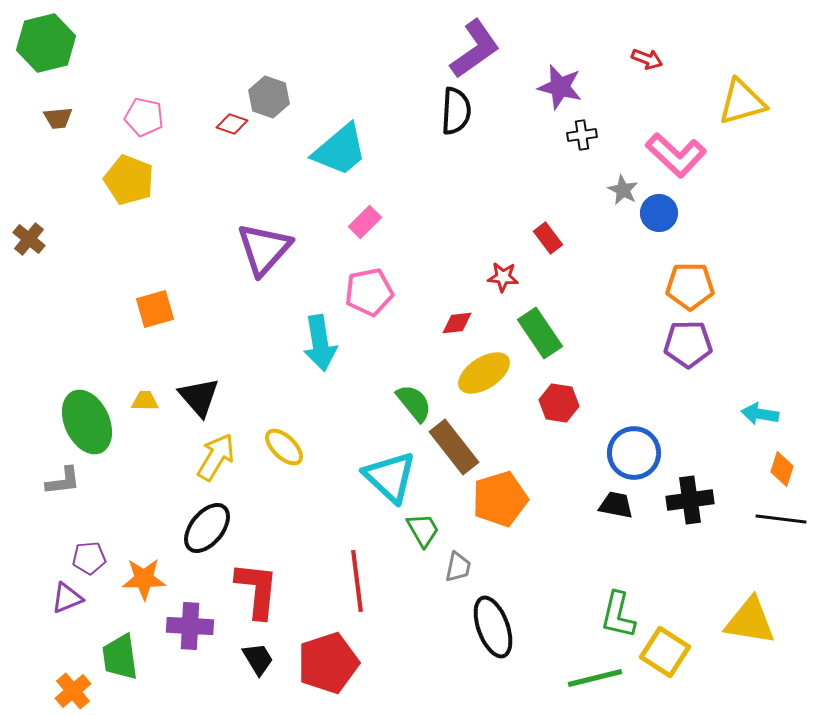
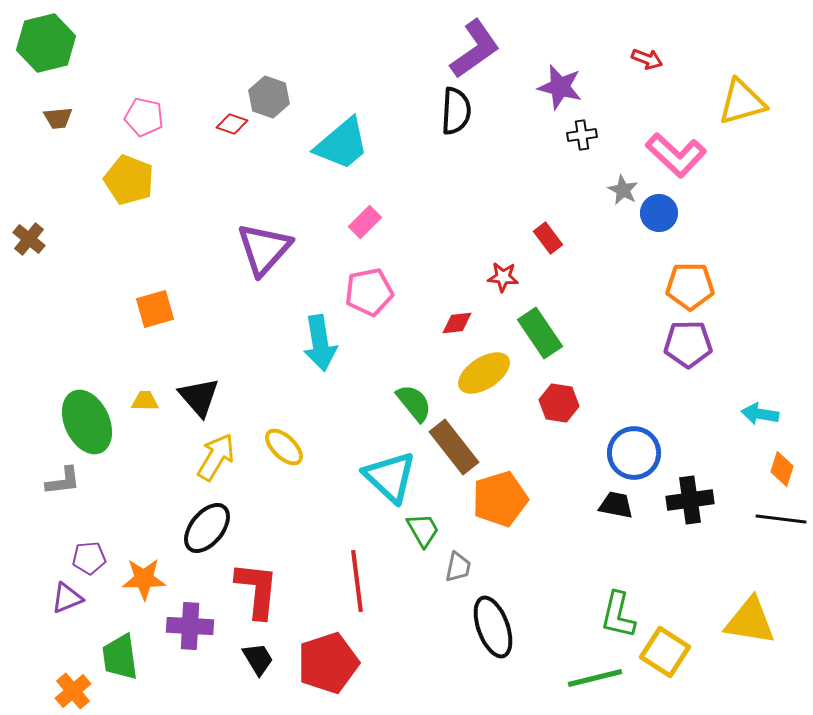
cyan trapezoid at (340, 150): moved 2 px right, 6 px up
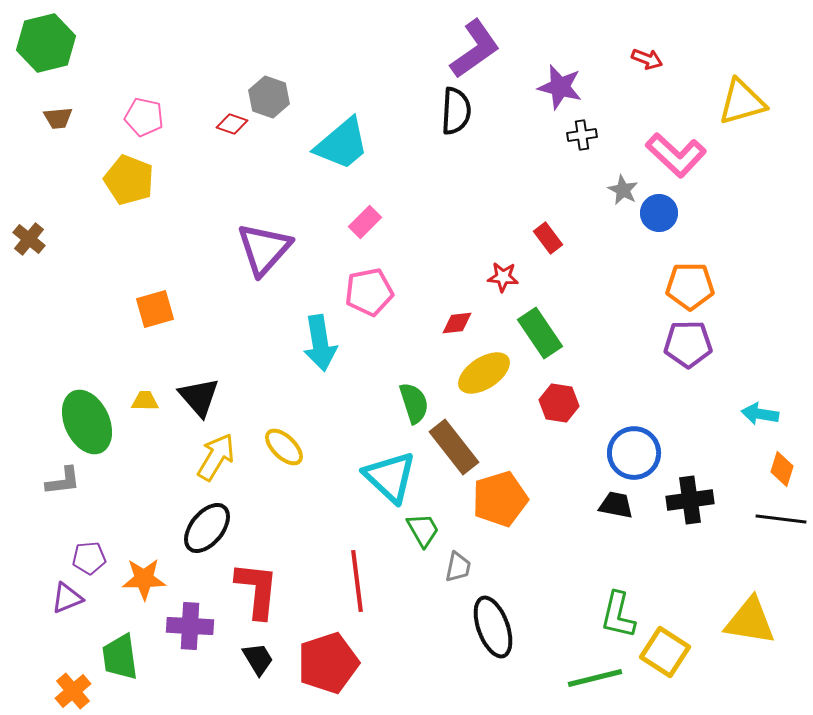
green semicircle at (414, 403): rotated 21 degrees clockwise
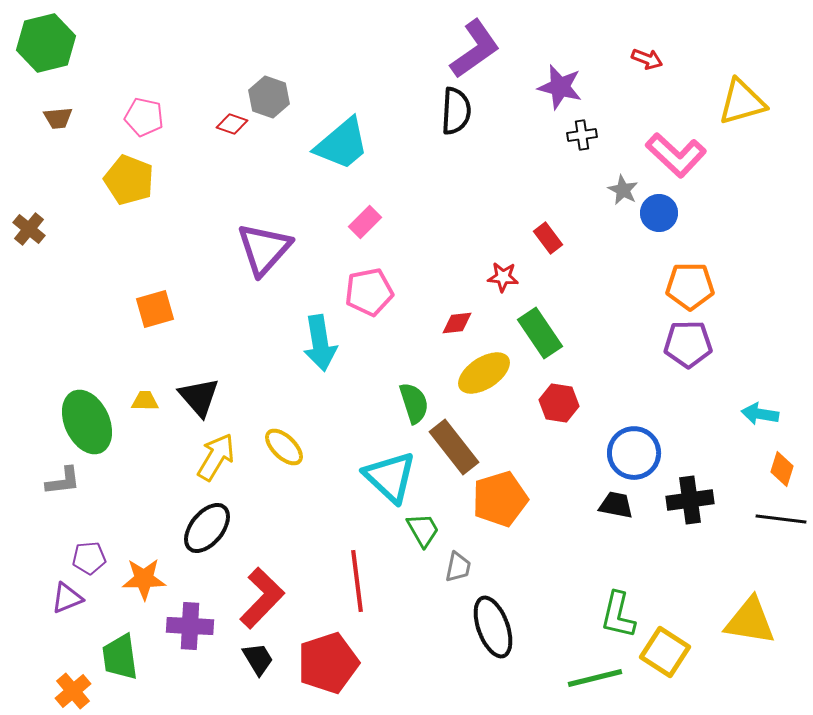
brown cross at (29, 239): moved 10 px up
red L-shape at (257, 590): moved 5 px right, 8 px down; rotated 38 degrees clockwise
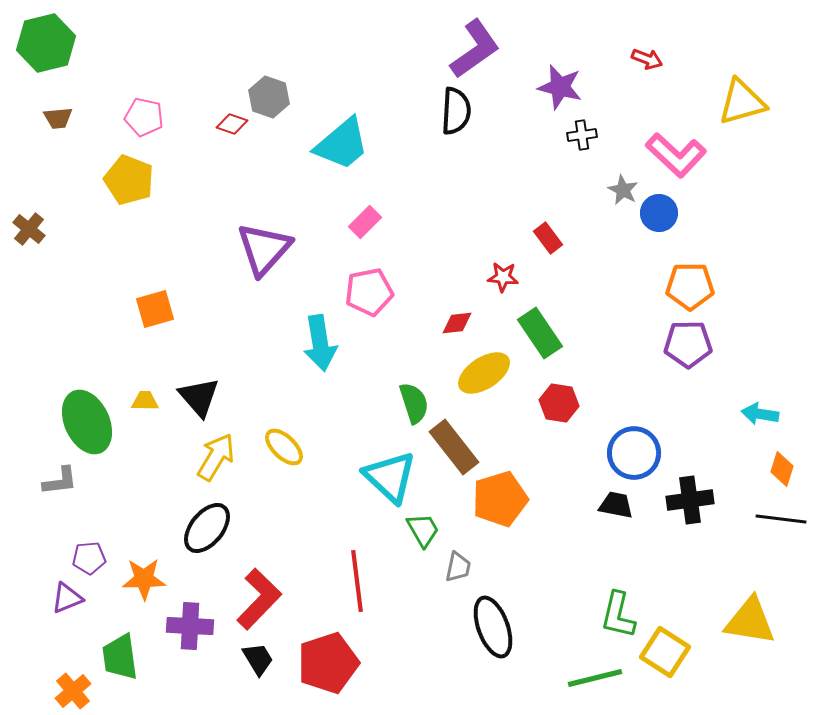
gray L-shape at (63, 481): moved 3 px left
red L-shape at (262, 598): moved 3 px left, 1 px down
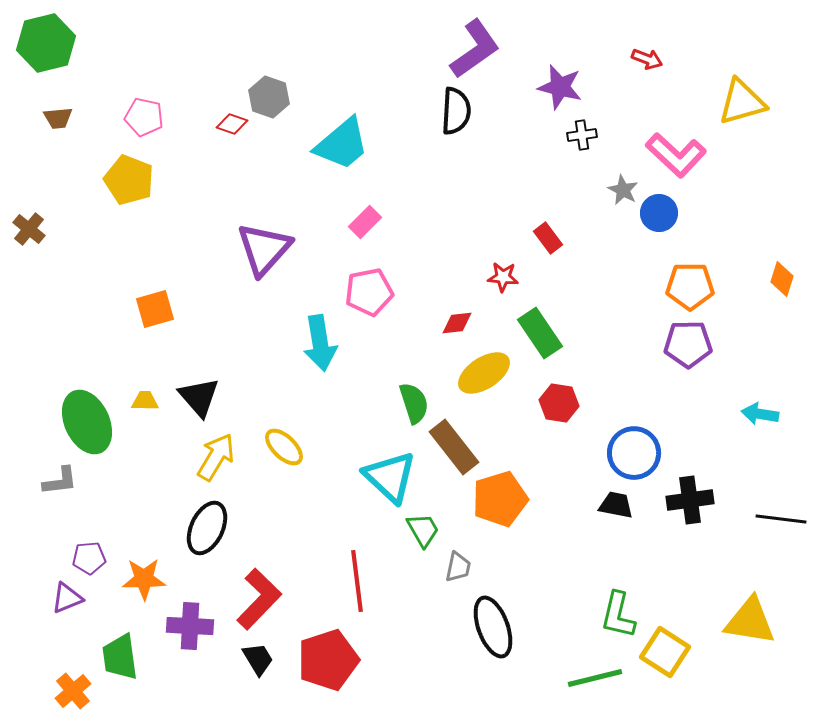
orange diamond at (782, 469): moved 190 px up
black ellipse at (207, 528): rotated 14 degrees counterclockwise
red pentagon at (328, 663): moved 3 px up
